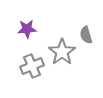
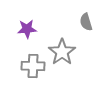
gray semicircle: moved 13 px up
gray cross: moved 1 px right; rotated 25 degrees clockwise
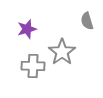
gray semicircle: moved 1 px right, 1 px up
purple star: rotated 12 degrees counterclockwise
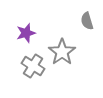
purple star: moved 1 px left, 4 px down
gray cross: rotated 30 degrees clockwise
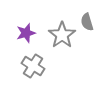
gray semicircle: moved 1 px down
gray star: moved 17 px up
